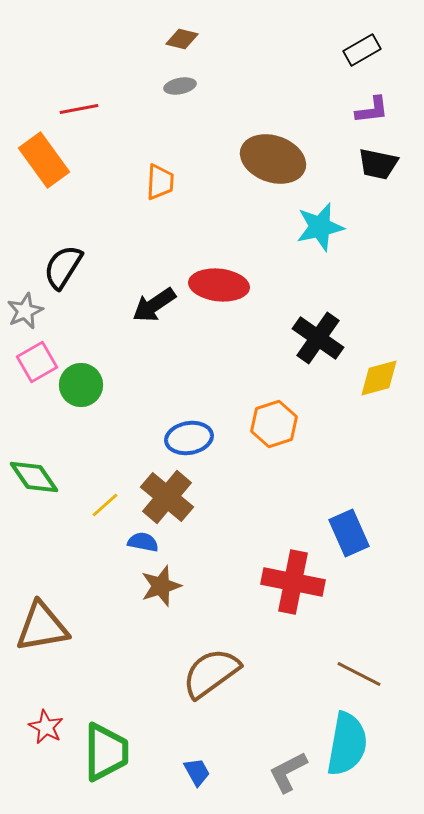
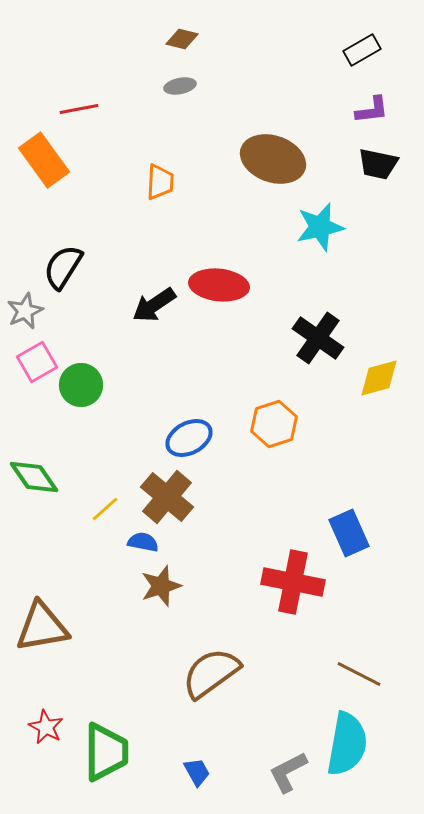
blue ellipse: rotated 18 degrees counterclockwise
yellow line: moved 4 px down
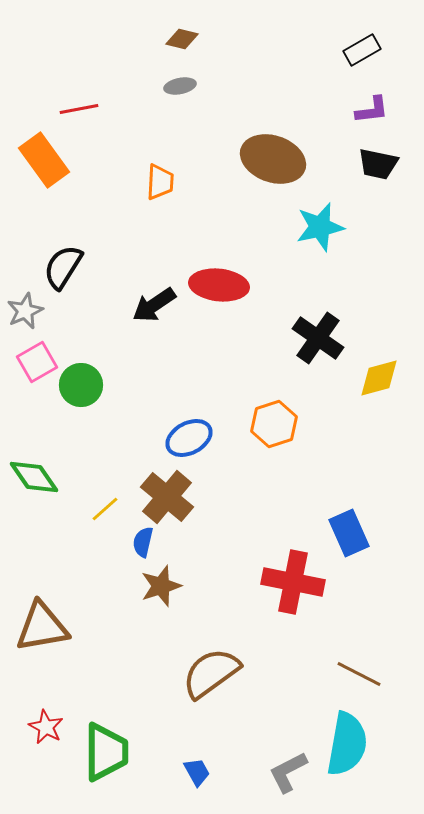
blue semicircle: rotated 88 degrees counterclockwise
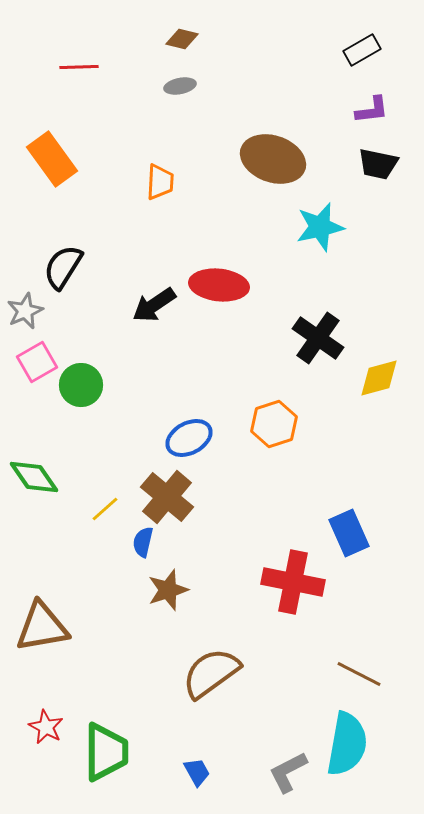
red line: moved 42 px up; rotated 9 degrees clockwise
orange rectangle: moved 8 px right, 1 px up
brown star: moved 7 px right, 4 px down
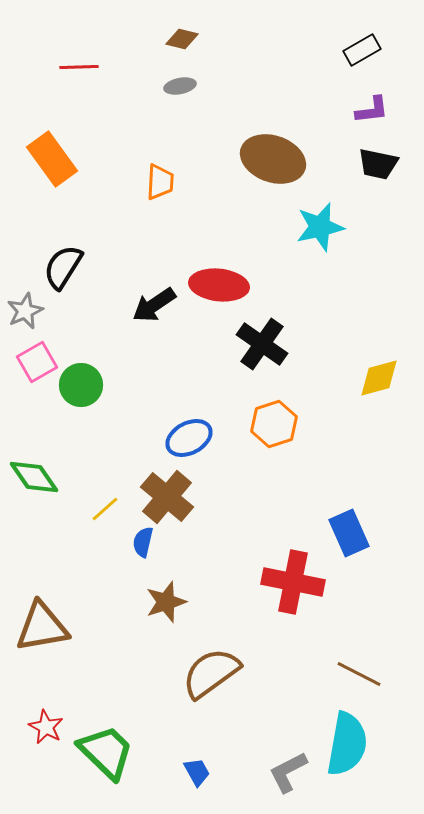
black cross: moved 56 px left, 6 px down
brown star: moved 2 px left, 12 px down
green trapezoid: rotated 46 degrees counterclockwise
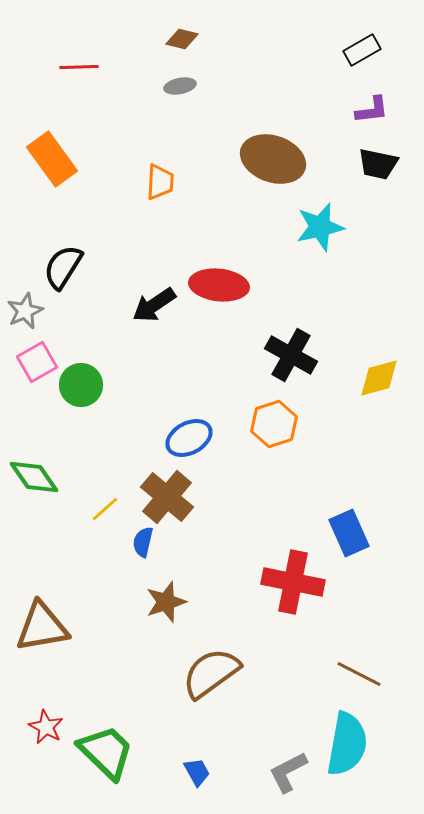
black cross: moved 29 px right, 11 px down; rotated 6 degrees counterclockwise
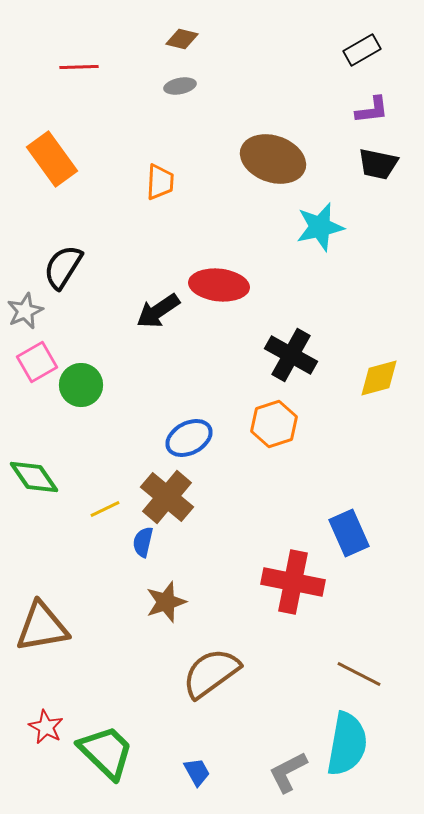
black arrow: moved 4 px right, 6 px down
yellow line: rotated 16 degrees clockwise
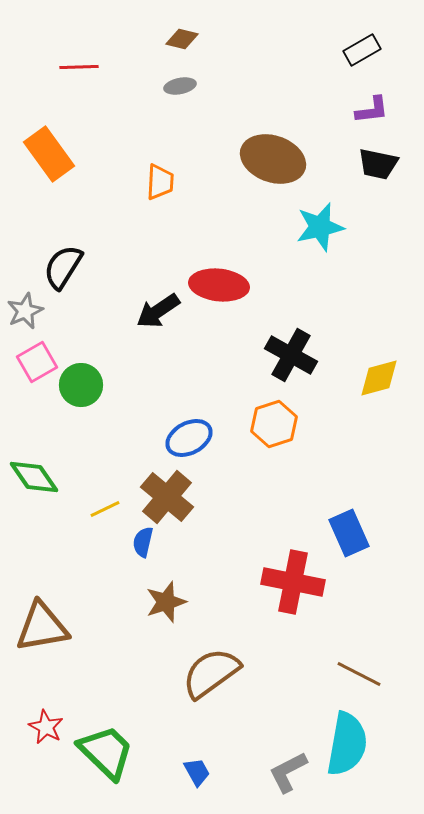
orange rectangle: moved 3 px left, 5 px up
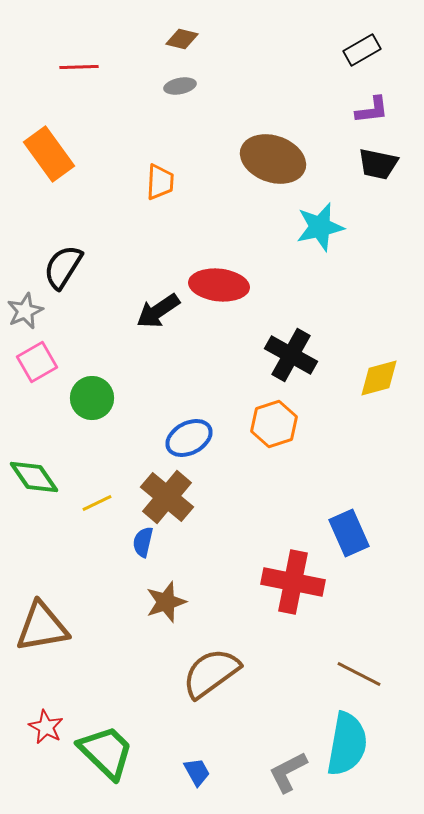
green circle: moved 11 px right, 13 px down
yellow line: moved 8 px left, 6 px up
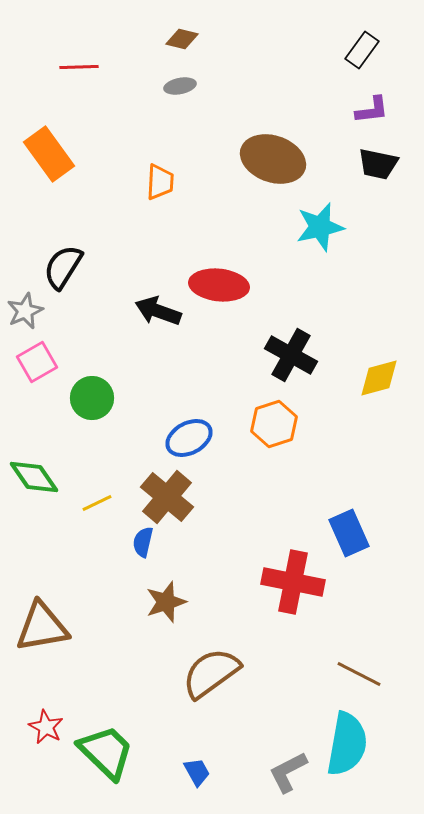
black rectangle: rotated 24 degrees counterclockwise
black arrow: rotated 54 degrees clockwise
